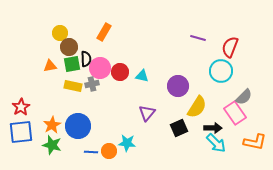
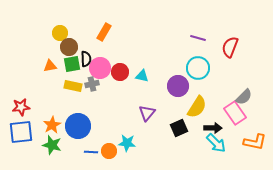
cyan circle: moved 23 px left, 3 px up
red star: rotated 24 degrees clockwise
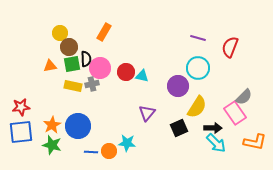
red circle: moved 6 px right
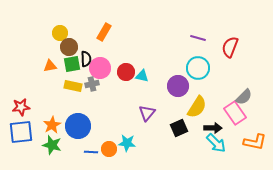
orange circle: moved 2 px up
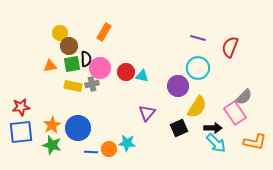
brown circle: moved 1 px up
blue circle: moved 2 px down
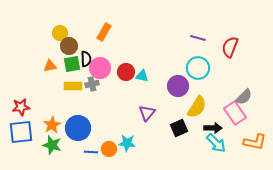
yellow rectangle: rotated 12 degrees counterclockwise
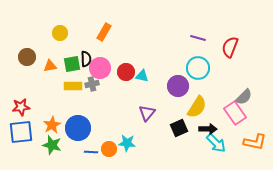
brown circle: moved 42 px left, 11 px down
black arrow: moved 5 px left, 1 px down
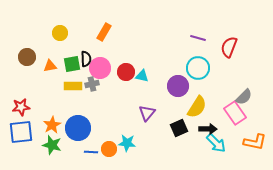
red semicircle: moved 1 px left
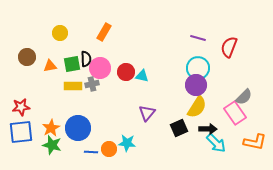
purple circle: moved 18 px right, 1 px up
orange star: moved 1 px left, 3 px down
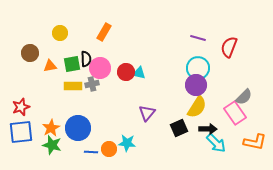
brown circle: moved 3 px right, 4 px up
cyan triangle: moved 3 px left, 3 px up
red star: rotated 12 degrees counterclockwise
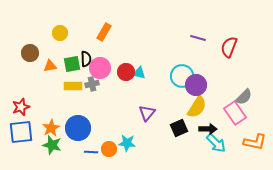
cyan circle: moved 16 px left, 8 px down
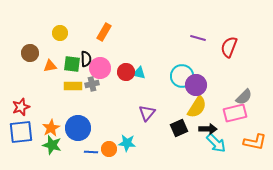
green square: rotated 18 degrees clockwise
pink rectangle: rotated 70 degrees counterclockwise
